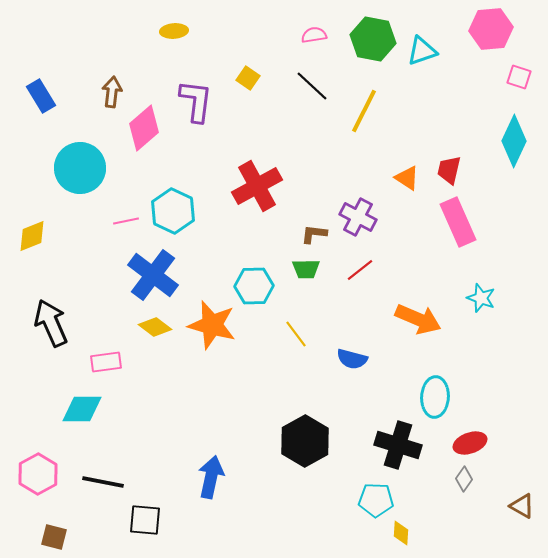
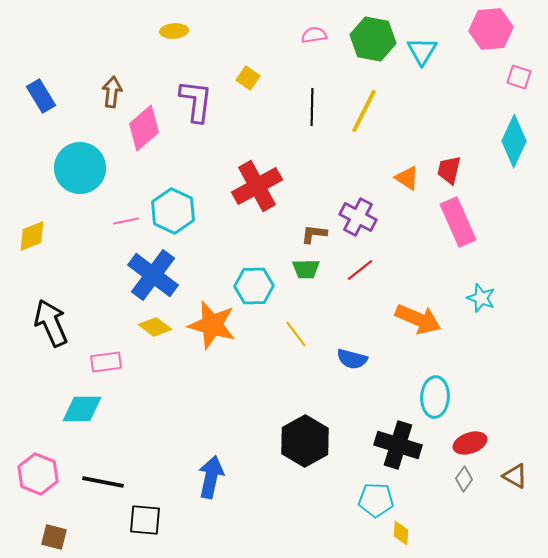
cyan triangle at (422, 51): rotated 40 degrees counterclockwise
black line at (312, 86): moved 21 px down; rotated 48 degrees clockwise
pink hexagon at (38, 474): rotated 9 degrees counterclockwise
brown triangle at (522, 506): moved 7 px left, 30 px up
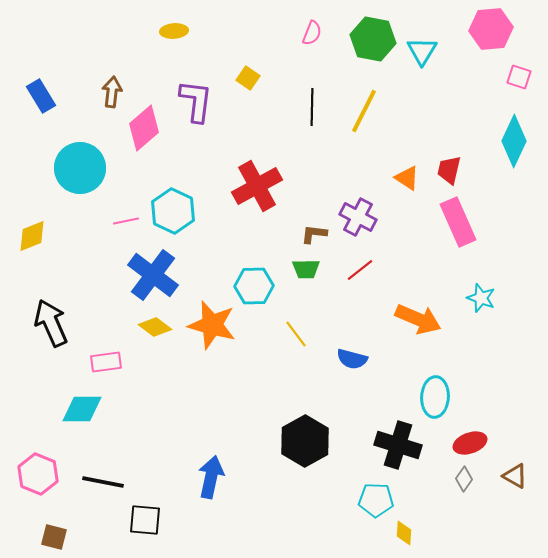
pink semicircle at (314, 35): moved 2 px left, 2 px up; rotated 120 degrees clockwise
yellow diamond at (401, 533): moved 3 px right
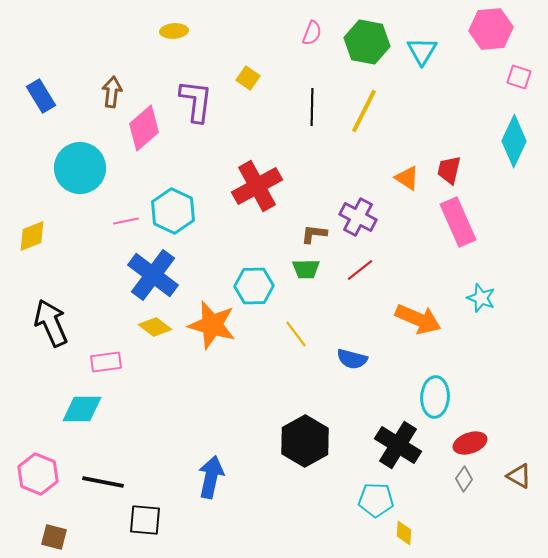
green hexagon at (373, 39): moved 6 px left, 3 px down
black cross at (398, 445): rotated 15 degrees clockwise
brown triangle at (515, 476): moved 4 px right
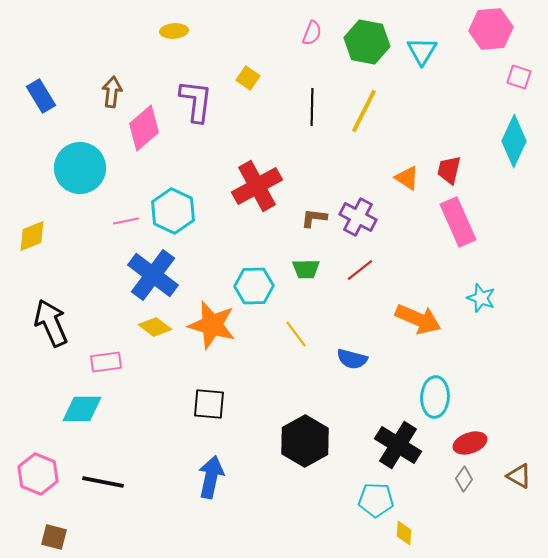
brown L-shape at (314, 234): moved 16 px up
black square at (145, 520): moved 64 px right, 116 px up
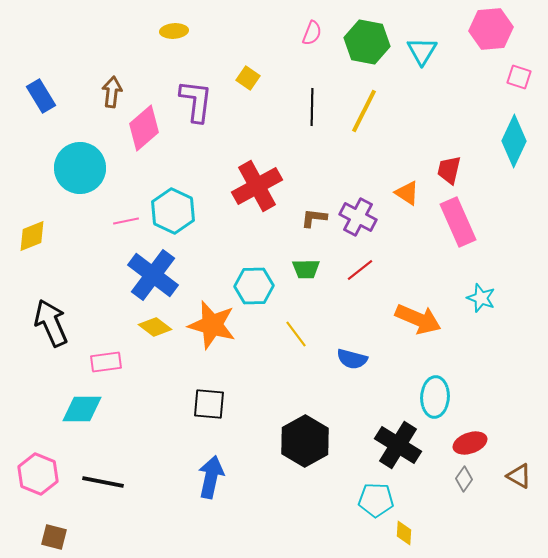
orange triangle at (407, 178): moved 15 px down
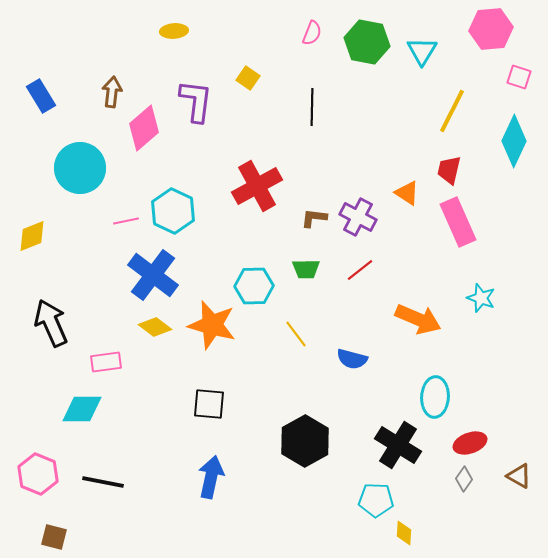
yellow line at (364, 111): moved 88 px right
